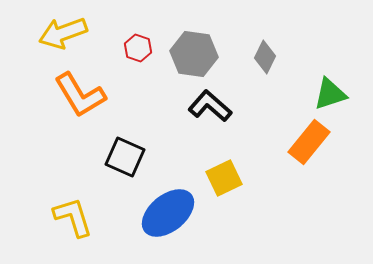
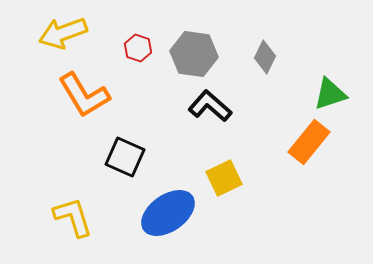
orange L-shape: moved 4 px right
blue ellipse: rotated 4 degrees clockwise
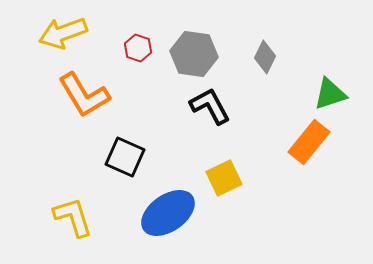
black L-shape: rotated 21 degrees clockwise
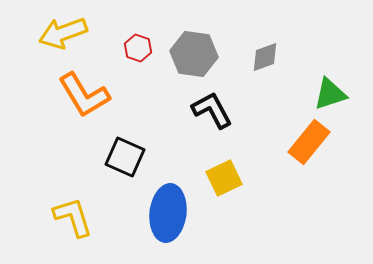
gray diamond: rotated 44 degrees clockwise
black L-shape: moved 2 px right, 4 px down
blue ellipse: rotated 48 degrees counterclockwise
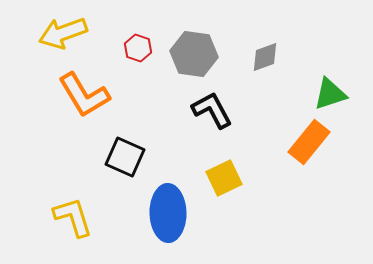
blue ellipse: rotated 8 degrees counterclockwise
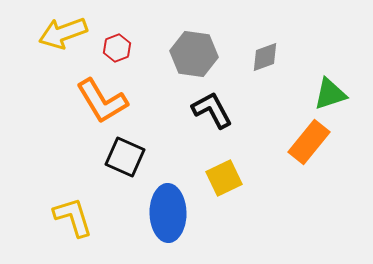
red hexagon: moved 21 px left; rotated 20 degrees clockwise
orange L-shape: moved 18 px right, 6 px down
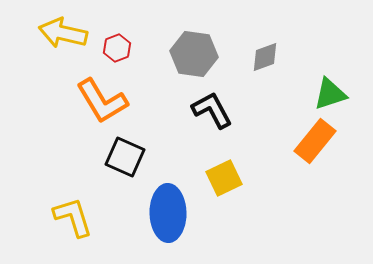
yellow arrow: rotated 33 degrees clockwise
orange rectangle: moved 6 px right, 1 px up
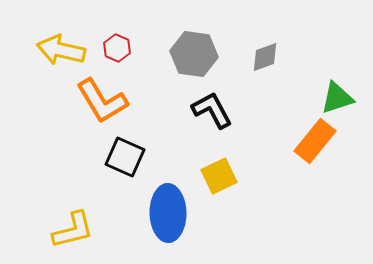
yellow arrow: moved 2 px left, 17 px down
red hexagon: rotated 16 degrees counterclockwise
green triangle: moved 7 px right, 4 px down
yellow square: moved 5 px left, 2 px up
yellow L-shape: moved 13 px down; rotated 93 degrees clockwise
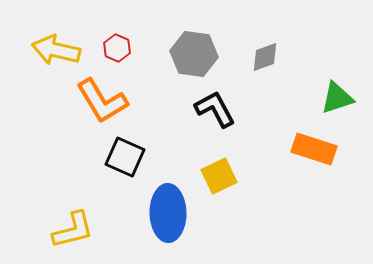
yellow arrow: moved 5 px left
black L-shape: moved 3 px right, 1 px up
orange rectangle: moved 1 px left, 8 px down; rotated 69 degrees clockwise
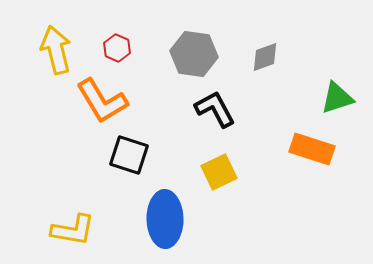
yellow arrow: rotated 63 degrees clockwise
orange rectangle: moved 2 px left
black square: moved 4 px right, 2 px up; rotated 6 degrees counterclockwise
yellow square: moved 4 px up
blue ellipse: moved 3 px left, 6 px down
yellow L-shape: rotated 24 degrees clockwise
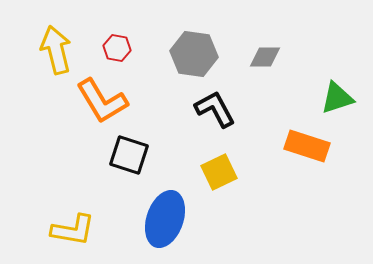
red hexagon: rotated 12 degrees counterclockwise
gray diamond: rotated 20 degrees clockwise
orange rectangle: moved 5 px left, 3 px up
blue ellipse: rotated 20 degrees clockwise
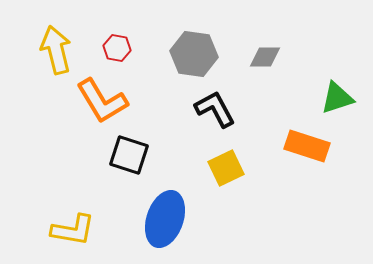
yellow square: moved 7 px right, 4 px up
